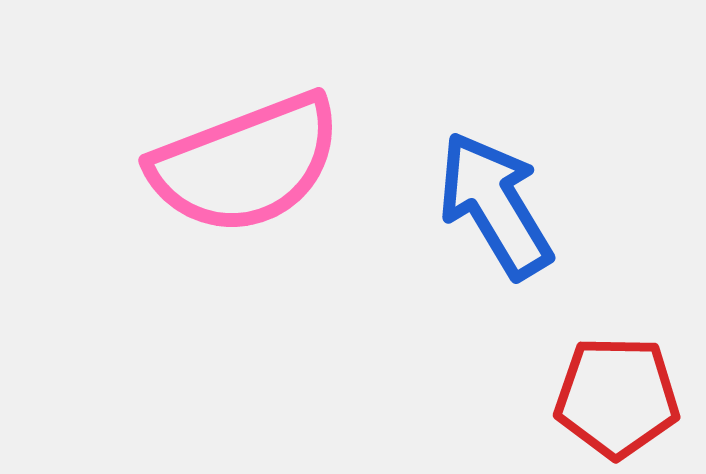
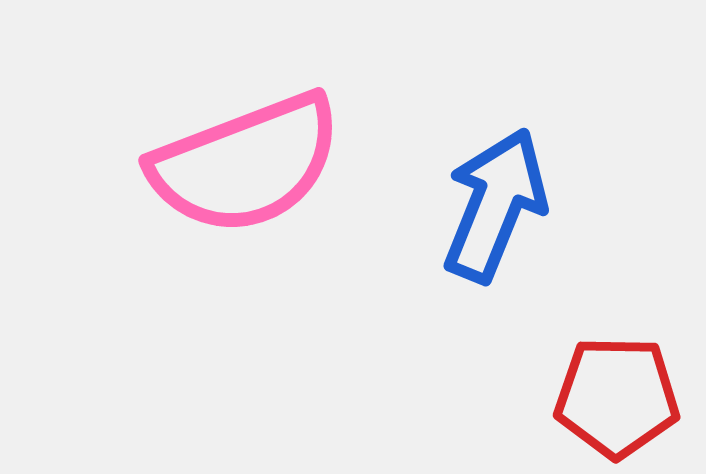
blue arrow: rotated 53 degrees clockwise
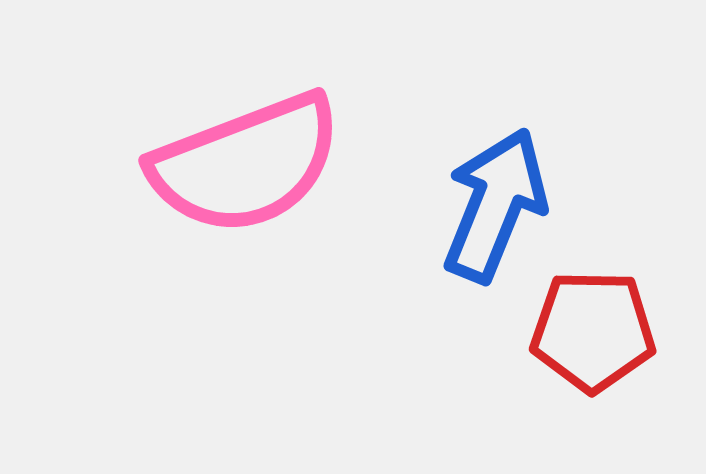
red pentagon: moved 24 px left, 66 px up
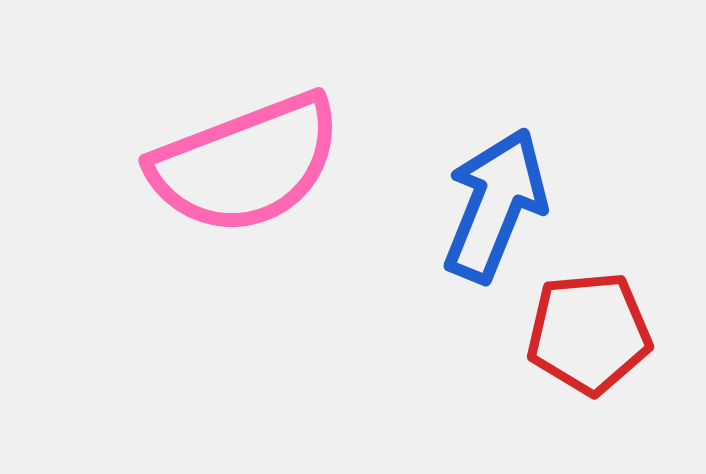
red pentagon: moved 4 px left, 2 px down; rotated 6 degrees counterclockwise
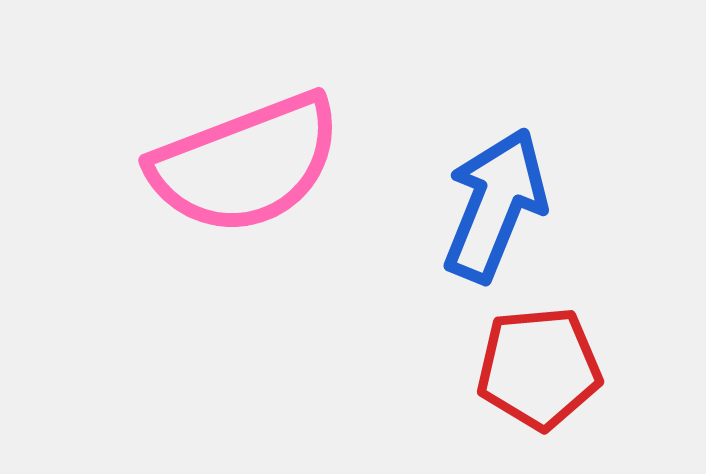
red pentagon: moved 50 px left, 35 px down
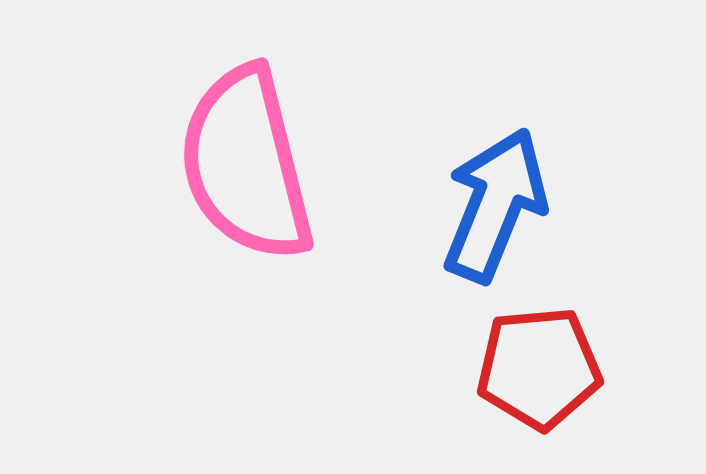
pink semicircle: rotated 97 degrees clockwise
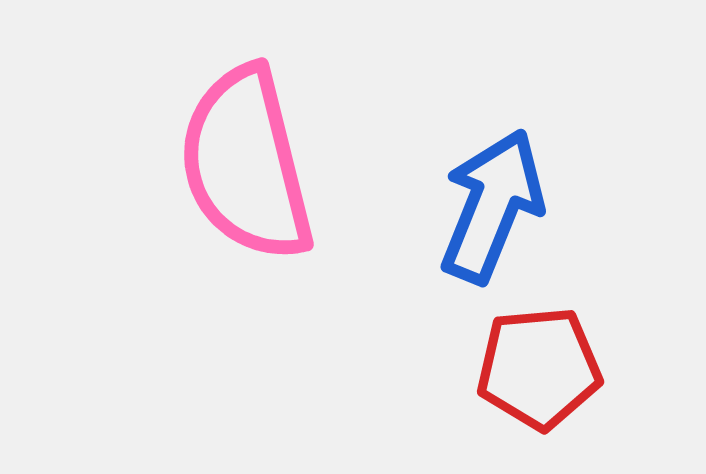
blue arrow: moved 3 px left, 1 px down
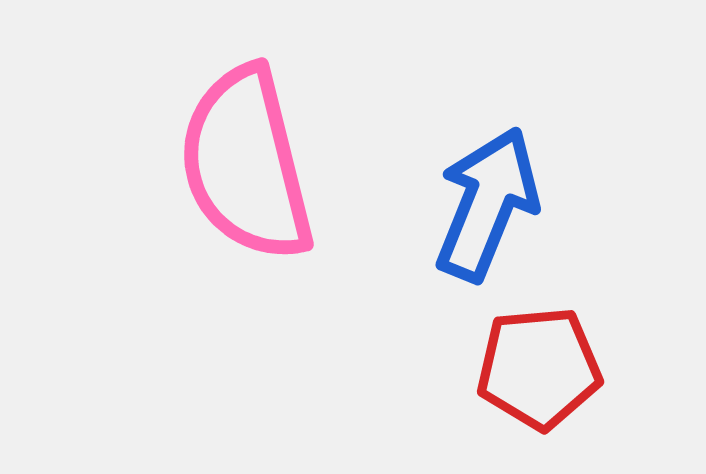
blue arrow: moved 5 px left, 2 px up
